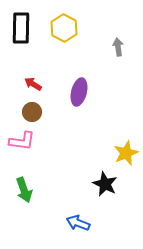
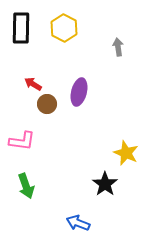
brown circle: moved 15 px right, 8 px up
yellow star: rotated 25 degrees counterclockwise
black star: rotated 10 degrees clockwise
green arrow: moved 2 px right, 4 px up
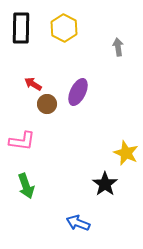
purple ellipse: moved 1 px left; rotated 12 degrees clockwise
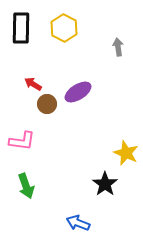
purple ellipse: rotated 32 degrees clockwise
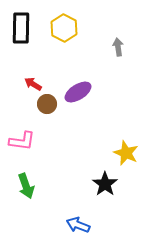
blue arrow: moved 2 px down
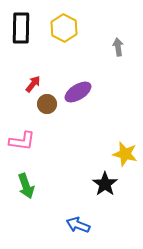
red arrow: rotated 96 degrees clockwise
yellow star: moved 1 px left, 1 px down; rotated 10 degrees counterclockwise
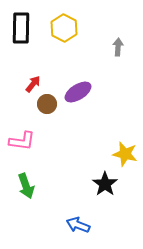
gray arrow: rotated 12 degrees clockwise
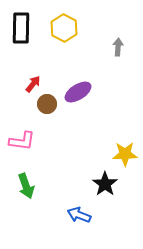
yellow star: rotated 15 degrees counterclockwise
blue arrow: moved 1 px right, 10 px up
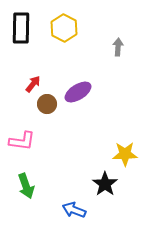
blue arrow: moved 5 px left, 5 px up
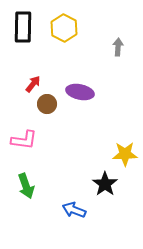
black rectangle: moved 2 px right, 1 px up
purple ellipse: moved 2 px right; rotated 44 degrees clockwise
pink L-shape: moved 2 px right, 1 px up
